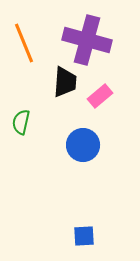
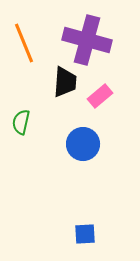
blue circle: moved 1 px up
blue square: moved 1 px right, 2 px up
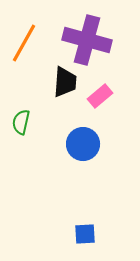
orange line: rotated 51 degrees clockwise
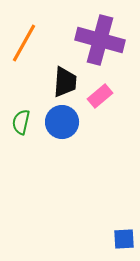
purple cross: moved 13 px right
blue circle: moved 21 px left, 22 px up
blue square: moved 39 px right, 5 px down
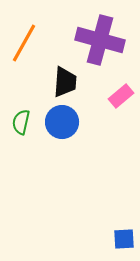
pink rectangle: moved 21 px right
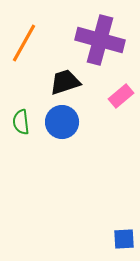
black trapezoid: rotated 112 degrees counterclockwise
green semicircle: rotated 20 degrees counterclockwise
